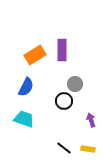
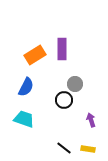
purple rectangle: moved 1 px up
black circle: moved 1 px up
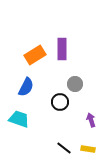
black circle: moved 4 px left, 2 px down
cyan trapezoid: moved 5 px left
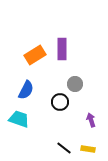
blue semicircle: moved 3 px down
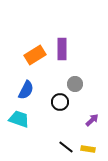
purple arrow: moved 1 px right; rotated 64 degrees clockwise
black line: moved 2 px right, 1 px up
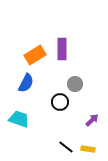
blue semicircle: moved 7 px up
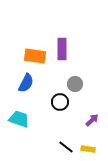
orange rectangle: moved 1 px down; rotated 40 degrees clockwise
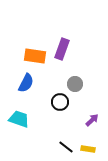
purple rectangle: rotated 20 degrees clockwise
